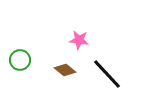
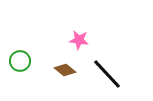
green circle: moved 1 px down
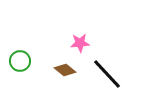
pink star: moved 1 px right, 3 px down; rotated 12 degrees counterclockwise
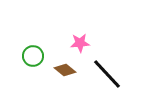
green circle: moved 13 px right, 5 px up
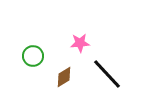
brown diamond: moved 1 px left, 7 px down; rotated 70 degrees counterclockwise
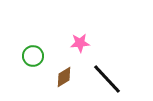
black line: moved 5 px down
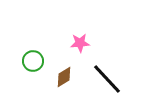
green circle: moved 5 px down
